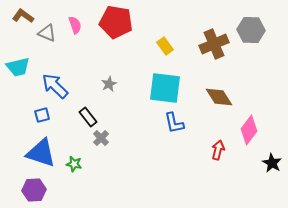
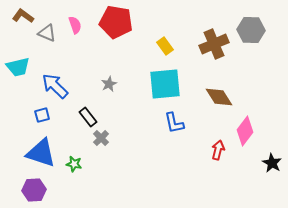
cyan square: moved 4 px up; rotated 12 degrees counterclockwise
pink diamond: moved 4 px left, 1 px down
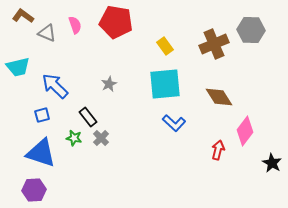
blue L-shape: rotated 35 degrees counterclockwise
green star: moved 26 px up
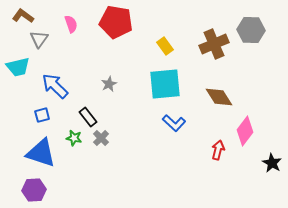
pink semicircle: moved 4 px left, 1 px up
gray triangle: moved 8 px left, 6 px down; rotated 42 degrees clockwise
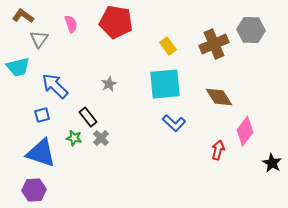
yellow rectangle: moved 3 px right
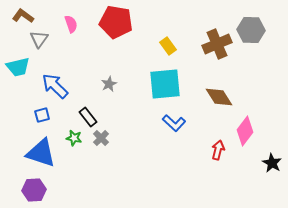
brown cross: moved 3 px right
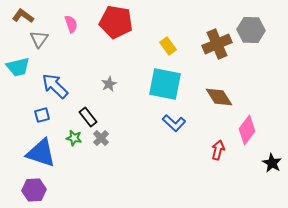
cyan square: rotated 16 degrees clockwise
pink diamond: moved 2 px right, 1 px up
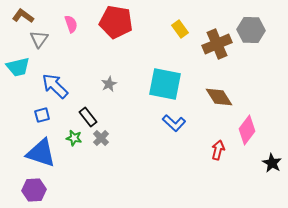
yellow rectangle: moved 12 px right, 17 px up
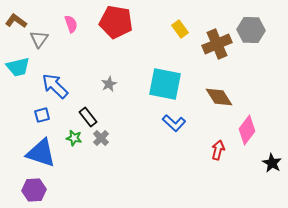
brown L-shape: moved 7 px left, 5 px down
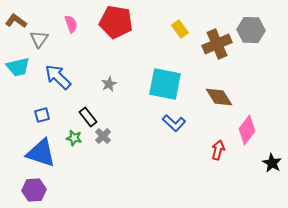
blue arrow: moved 3 px right, 9 px up
gray cross: moved 2 px right, 2 px up
